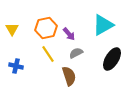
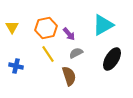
yellow triangle: moved 2 px up
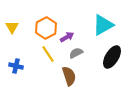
orange hexagon: rotated 15 degrees counterclockwise
purple arrow: moved 2 px left, 3 px down; rotated 80 degrees counterclockwise
black ellipse: moved 2 px up
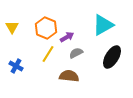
orange hexagon: rotated 10 degrees counterclockwise
yellow line: rotated 66 degrees clockwise
blue cross: rotated 16 degrees clockwise
brown semicircle: rotated 66 degrees counterclockwise
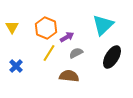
cyan triangle: rotated 15 degrees counterclockwise
yellow line: moved 1 px right, 1 px up
blue cross: rotated 16 degrees clockwise
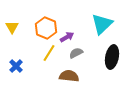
cyan triangle: moved 1 px left, 1 px up
black ellipse: rotated 20 degrees counterclockwise
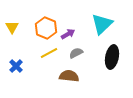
purple arrow: moved 1 px right, 3 px up
yellow line: rotated 30 degrees clockwise
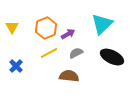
orange hexagon: rotated 15 degrees clockwise
black ellipse: rotated 75 degrees counterclockwise
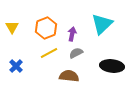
purple arrow: moved 4 px right; rotated 48 degrees counterclockwise
black ellipse: moved 9 px down; rotated 20 degrees counterclockwise
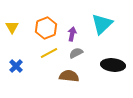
black ellipse: moved 1 px right, 1 px up
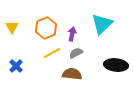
yellow line: moved 3 px right
black ellipse: moved 3 px right
brown semicircle: moved 3 px right, 2 px up
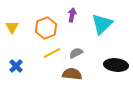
purple arrow: moved 19 px up
